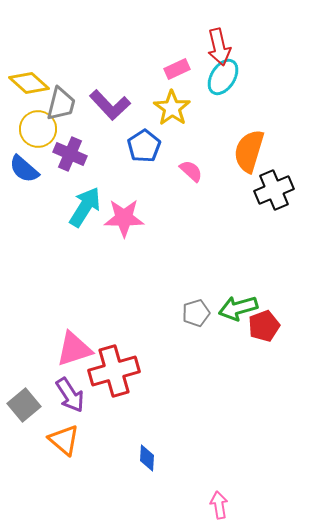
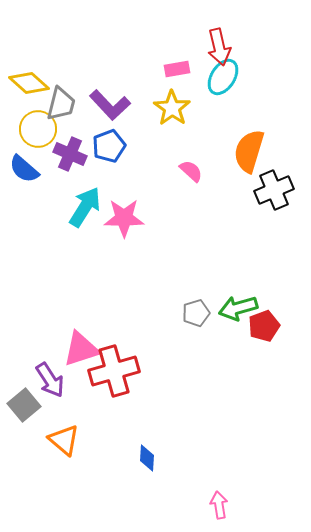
pink rectangle: rotated 15 degrees clockwise
blue pentagon: moved 35 px left; rotated 12 degrees clockwise
pink triangle: moved 7 px right
purple arrow: moved 20 px left, 15 px up
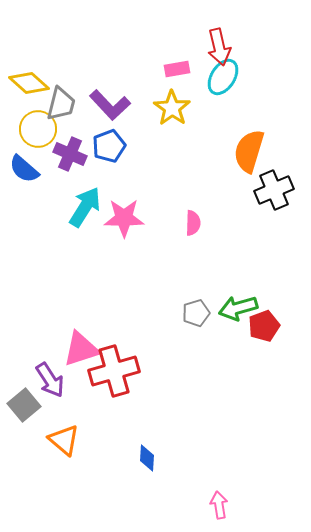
pink semicircle: moved 2 px right, 52 px down; rotated 50 degrees clockwise
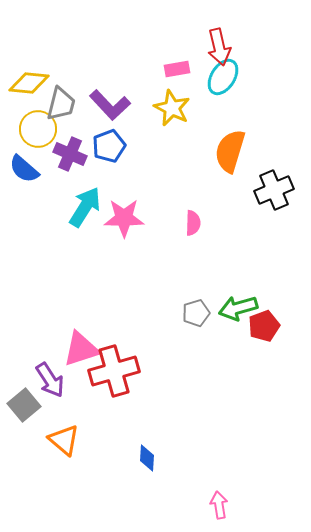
yellow diamond: rotated 36 degrees counterclockwise
yellow star: rotated 9 degrees counterclockwise
orange semicircle: moved 19 px left
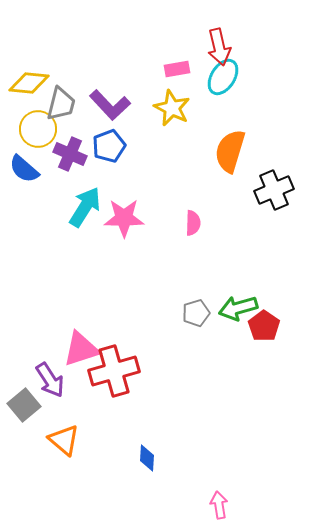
red pentagon: rotated 16 degrees counterclockwise
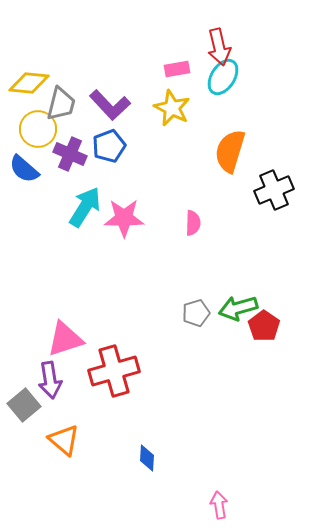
pink triangle: moved 16 px left, 10 px up
purple arrow: rotated 24 degrees clockwise
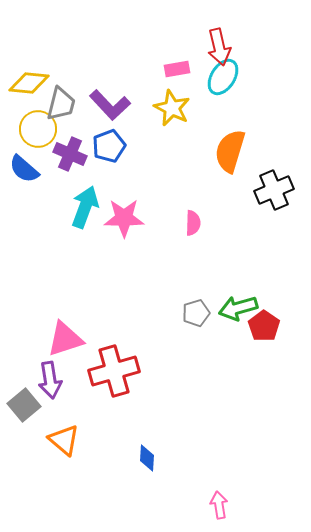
cyan arrow: rotated 12 degrees counterclockwise
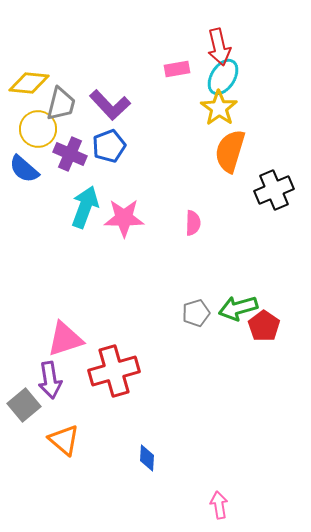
yellow star: moved 47 px right; rotated 9 degrees clockwise
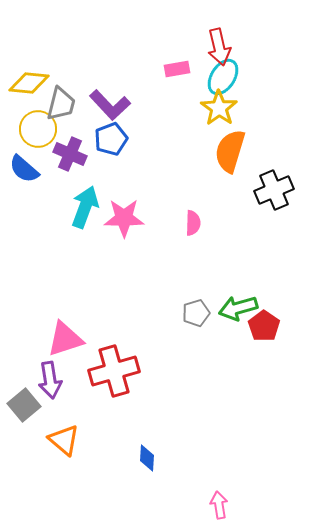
blue pentagon: moved 2 px right, 7 px up
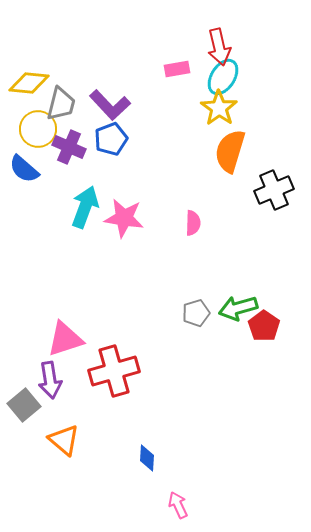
purple cross: moved 1 px left, 7 px up
pink star: rotated 9 degrees clockwise
pink arrow: moved 41 px left; rotated 16 degrees counterclockwise
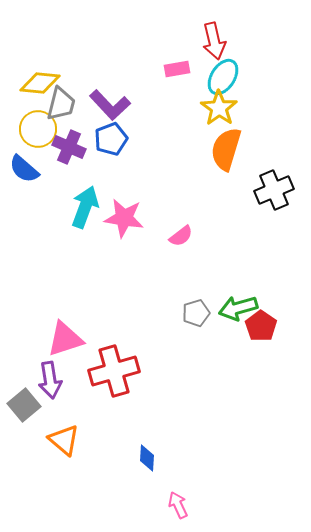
red arrow: moved 5 px left, 6 px up
yellow diamond: moved 11 px right
orange semicircle: moved 4 px left, 2 px up
pink semicircle: moved 12 px left, 13 px down; rotated 50 degrees clockwise
red pentagon: moved 3 px left
